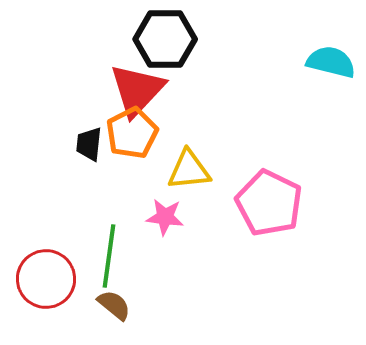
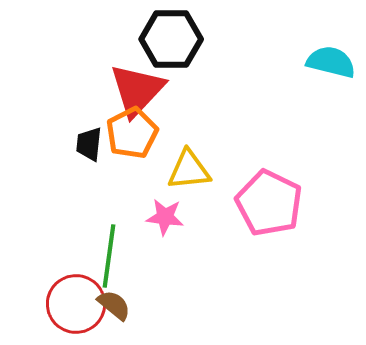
black hexagon: moved 6 px right
red circle: moved 30 px right, 25 px down
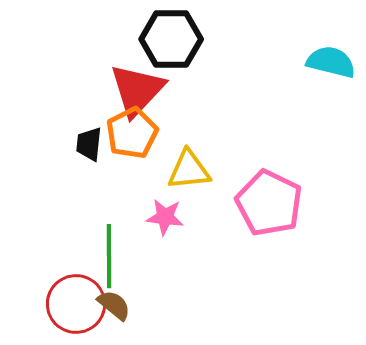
green line: rotated 8 degrees counterclockwise
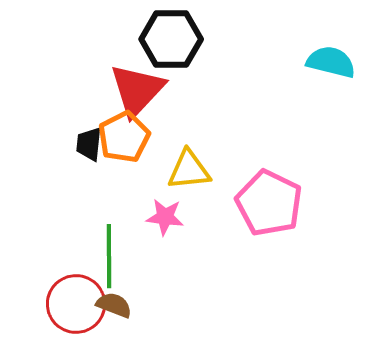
orange pentagon: moved 8 px left, 4 px down
brown semicircle: rotated 18 degrees counterclockwise
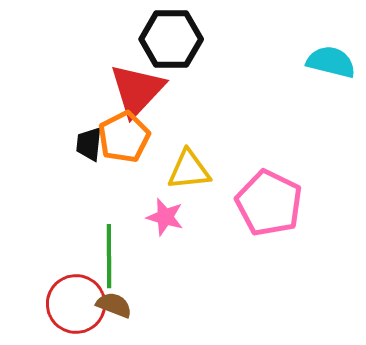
pink star: rotated 9 degrees clockwise
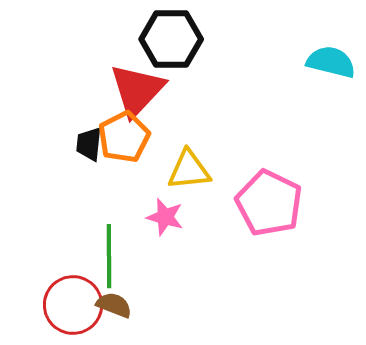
red circle: moved 3 px left, 1 px down
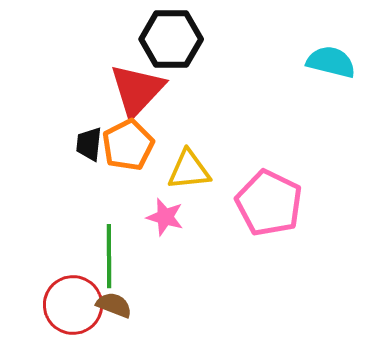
orange pentagon: moved 4 px right, 8 px down
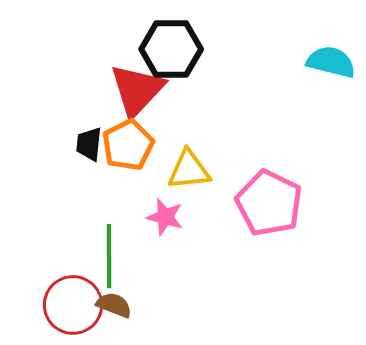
black hexagon: moved 10 px down
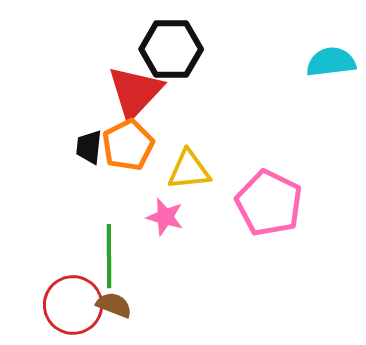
cyan semicircle: rotated 21 degrees counterclockwise
red triangle: moved 2 px left, 2 px down
black trapezoid: moved 3 px down
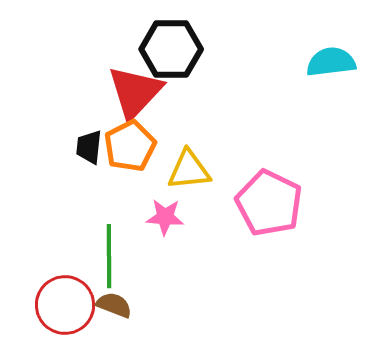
orange pentagon: moved 2 px right, 1 px down
pink star: rotated 12 degrees counterclockwise
red circle: moved 8 px left
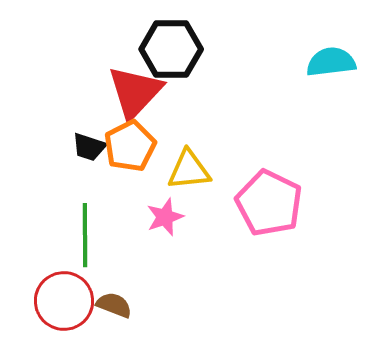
black trapezoid: rotated 78 degrees counterclockwise
pink star: rotated 24 degrees counterclockwise
green line: moved 24 px left, 21 px up
red circle: moved 1 px left, 4 px up
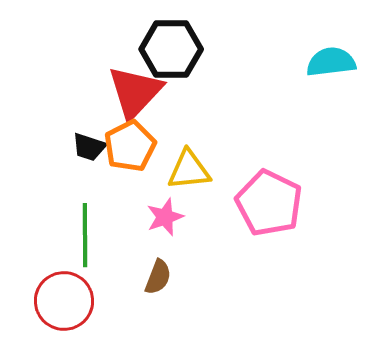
brown semicircle: moved 44 px right, 28 px up; rotated 90 degrees clockwise
